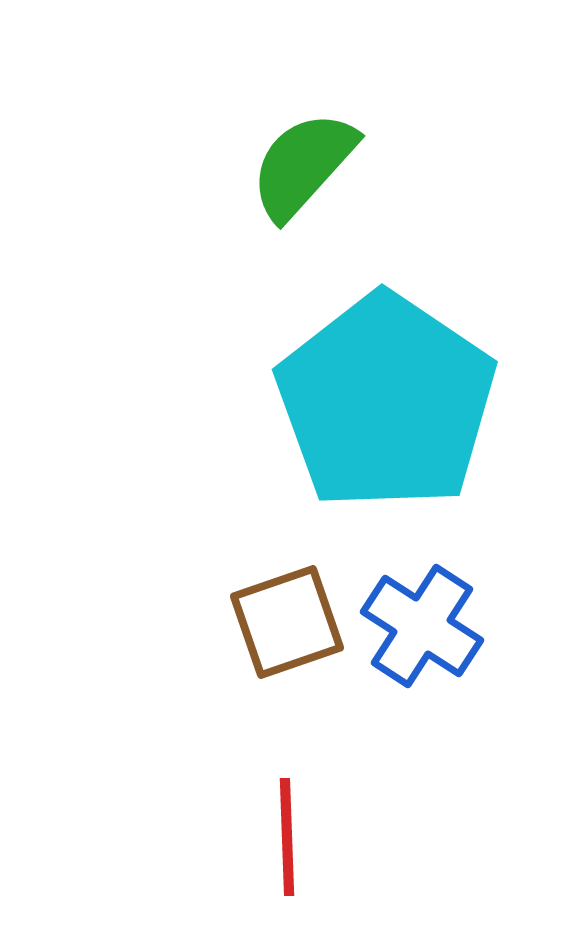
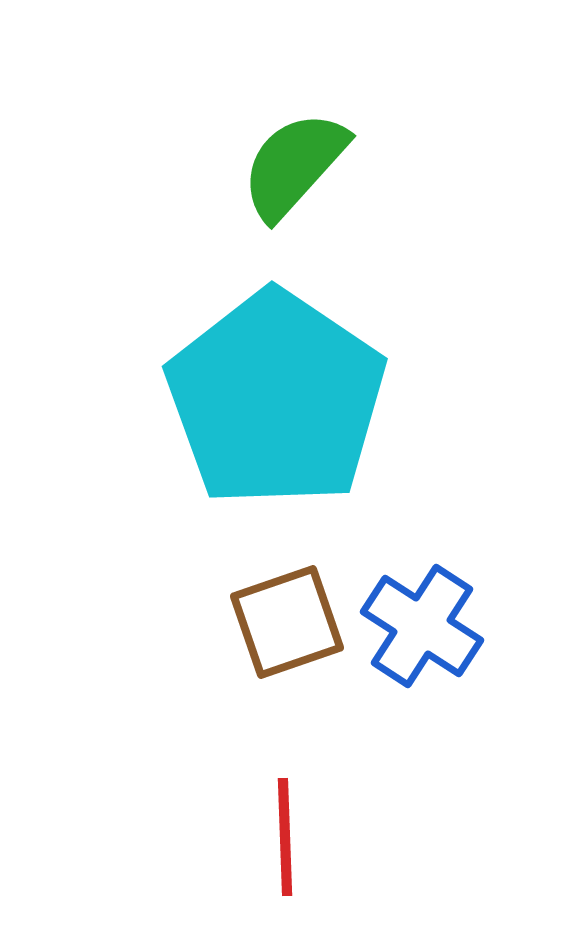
green semicircle: moved 9 px left
cyan pentagon: moved 110 px left, 3 px up
red line: moved 2 px left
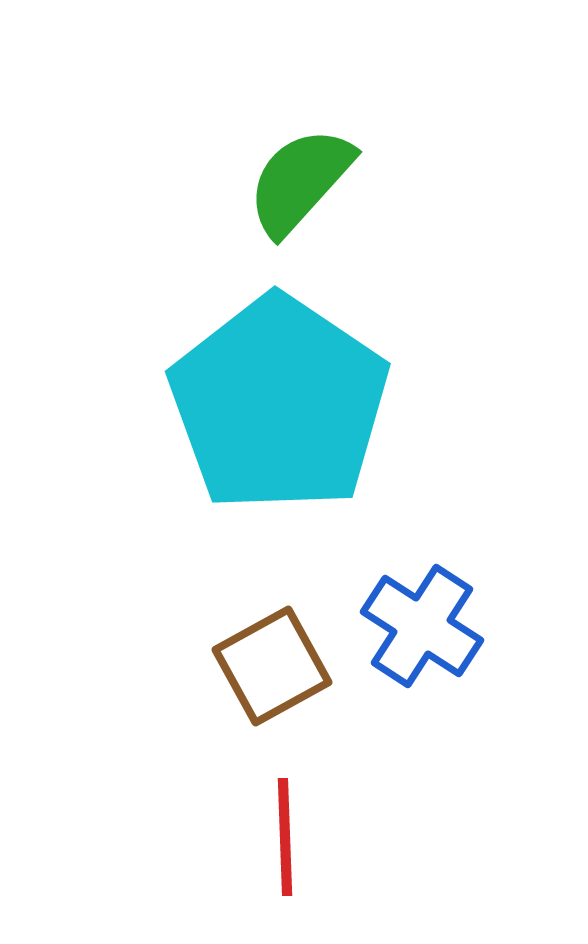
green semicircle: moved 6 px right, 16 px down
cyan pentagon: moved 3 px right, 5 px down
brown square: moved 15 px left, 44 px down; rotated 10 degrees counterclockwise
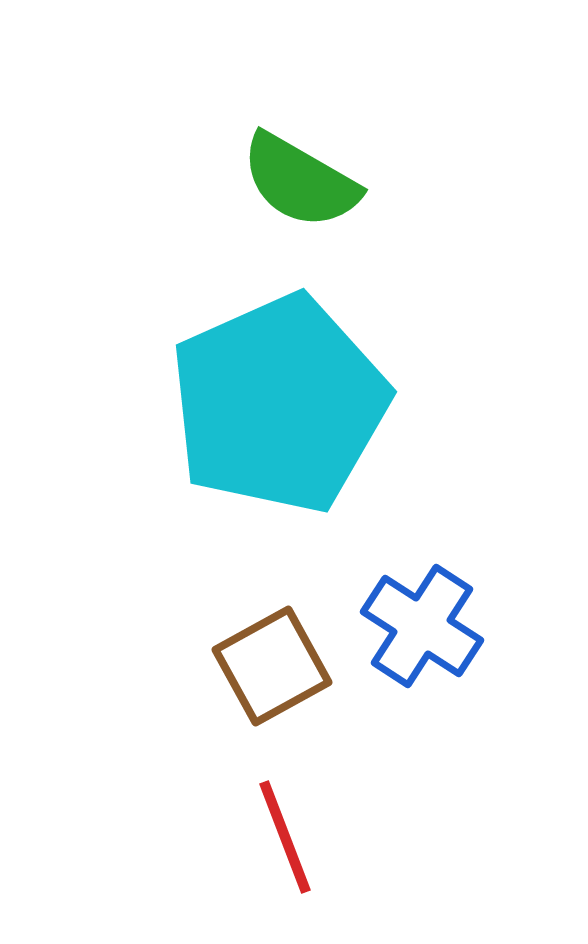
green semicircle: rotated 102 degrees counterclockwise
cyan pentagon: rotated 14 degrees clockwise
red line: rotated 19 degrees counterclockwise
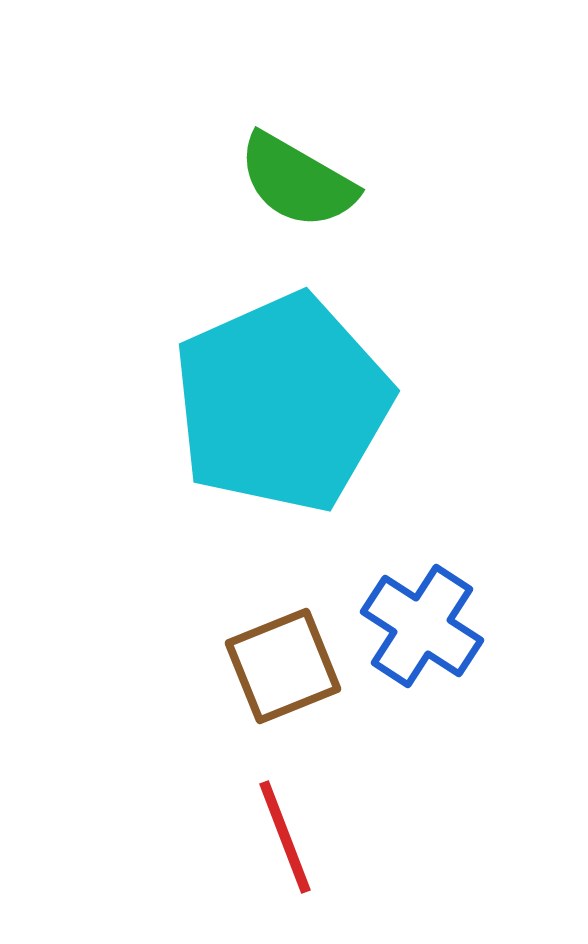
green semicircle: moved 3 px left
cyan pentagon: moved 3 px right, 1 px up
brown square: moved 11 px right; rotated 7 degrees clockwise
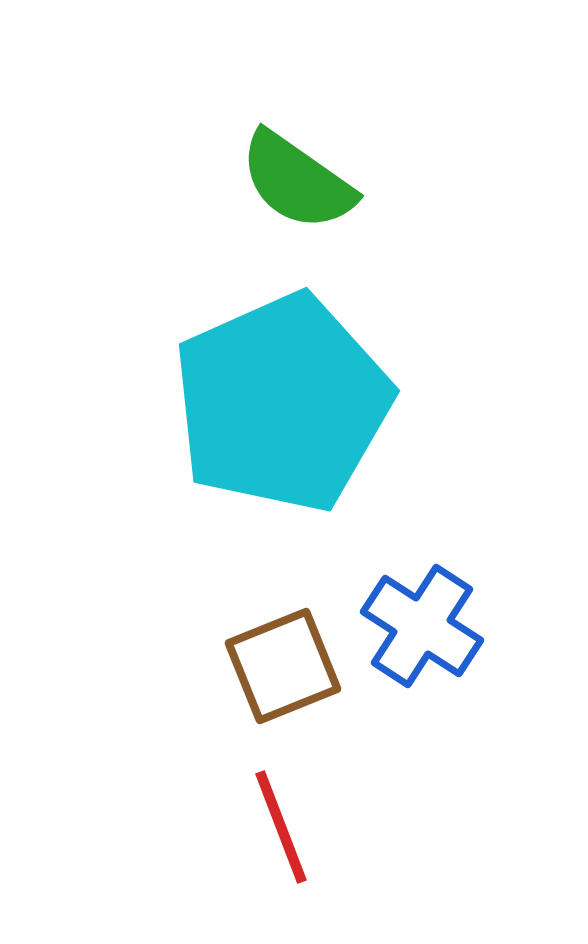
green semicircle: rotated 5 degrees clockwise
red line: moved 4 px left, 10 px up
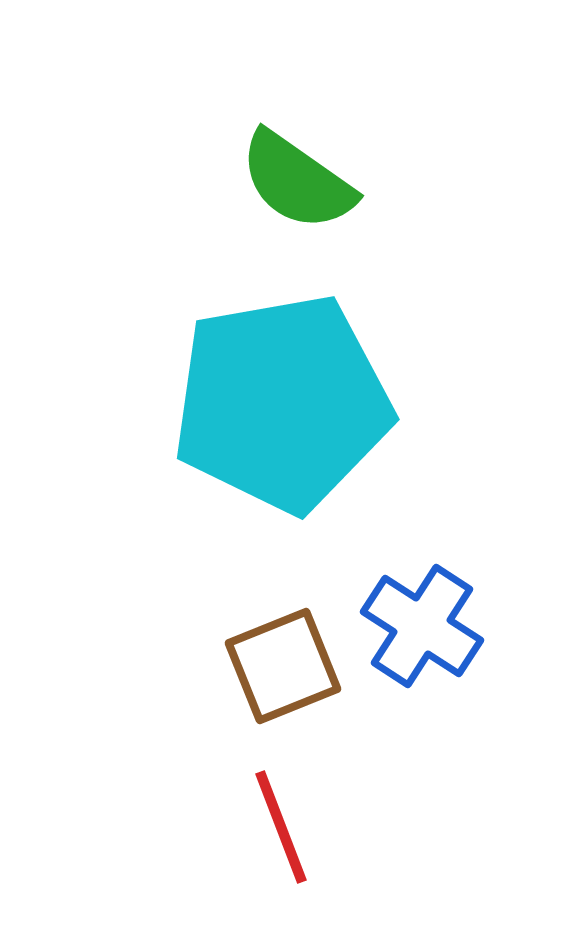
cyan pentagon: rotated 14 degrees clockwise
